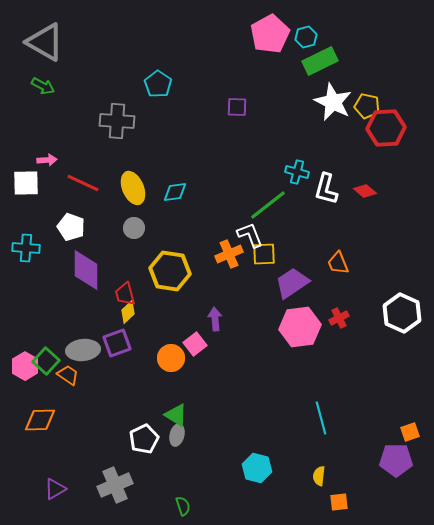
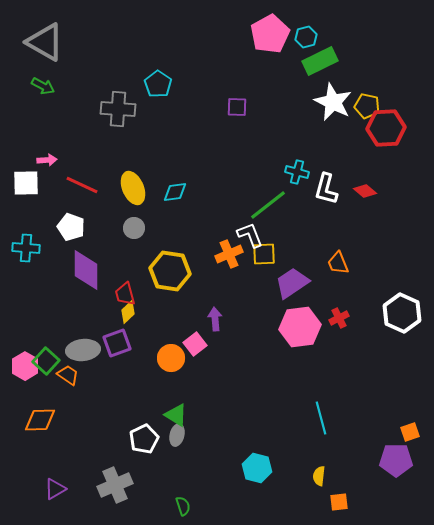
gray cross at (117, 121): moved 1 px right, 12 px up
red line at (83, 183): moved 1 px left, 2 px down
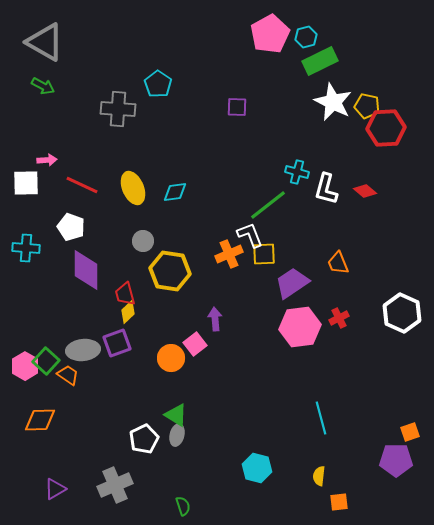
gray circle at (134, 228): moved 9 px right, 13 px down
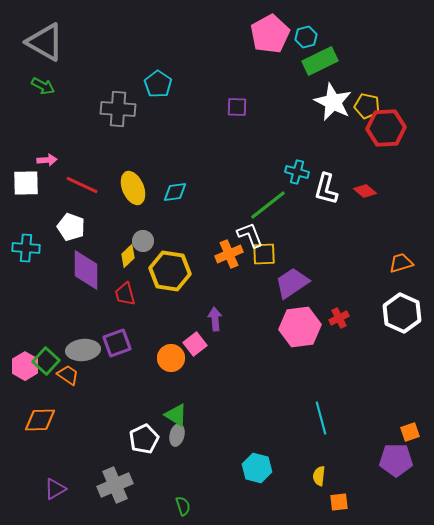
orange trapezoid at (338, 263): moved 63 px right; rotated 95 degrees clockwise
yellow diamond at (128, 312): moved 56 px up
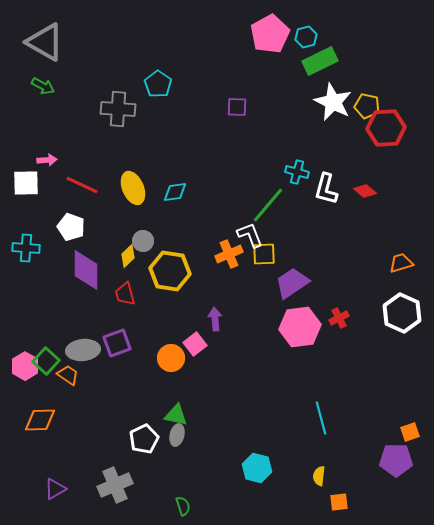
green line at (268, 205): rotated 12 degrees counterclockwise
green triangle at (176, 415): rotated 20 degrees counterclockwise
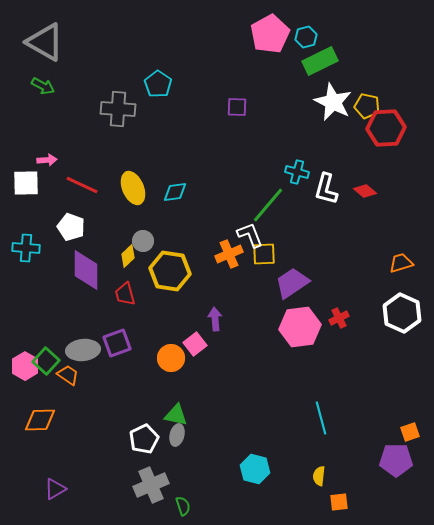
cyan hexagon at (257, 468): moved 2 px left, 1 px down
gray cross at (115, 485): moved 36 px right
